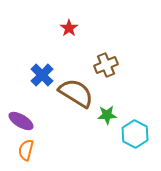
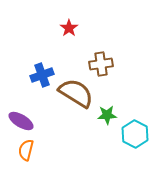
brown cross: moved 5 px left, 1 px up; rotated 15 degrees clockwise
blue cross: rotated 25 degrees clockwise
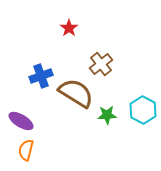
brown cross: rotated 30 degrees counterclockwise
blue cross: moved 1 px left, 1 px down
cyan hexagon: moved 8 px right, 24 px up
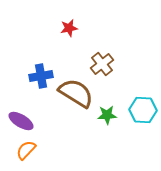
red star: rotated 24 degrees clockwise
brown cross: moved 1 px right
blue cross: rotated 10 degrees clockwise
cyan hexagon: rotated 24 degrees counterclockwise
orange semicircle: rotated 30 degrees clockwise
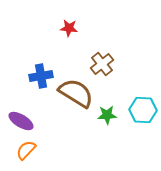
red star: rotated 18 degrees clockwise
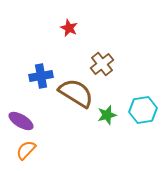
red star: rotated 18 degrees clockwise
cyan hexagon: rotated 12 degrees counterclockwise
green star: rotated 12 degrees counterclockwise
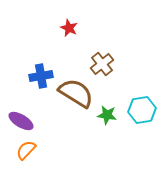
cyan hexagon: moved 1 px left
green star: rotated 24 degrees clockwise
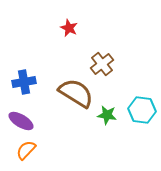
blue cross: moved 17 px left, 6 px down
cyan hexagon: rotated 16 degrees clockwise
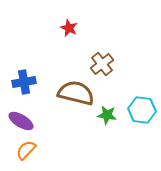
brown semicircle: rotated 18 degrees counterclockwise
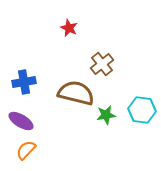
green star: moved 1 px left; rotated 18 degrees counterclockwise
